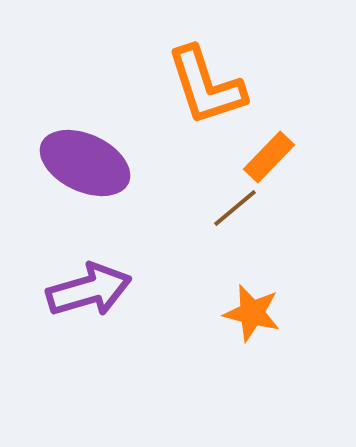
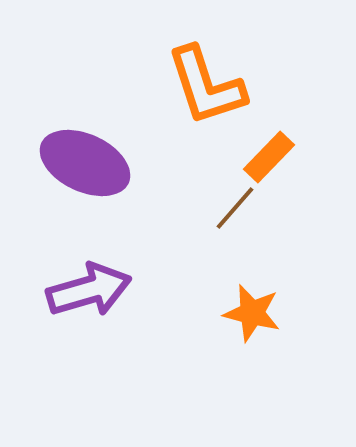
brown line: rotated 9 degrees counterclockwise
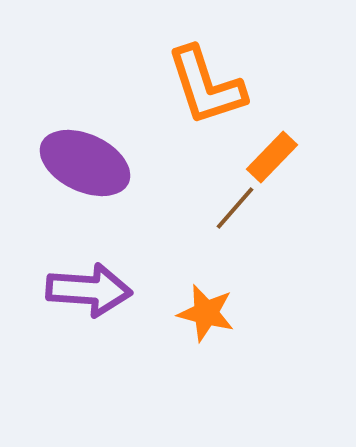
orange rectangle: moved 3 px right
purple arrow: rotated 20 degrees clockwise
orange star: moved 46 px left
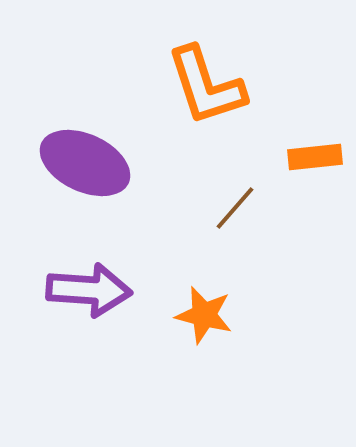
orange rectangle: moved 43 px right; rotated 40 degrees clockwise
orange star: moved 2 px left, 2 px down
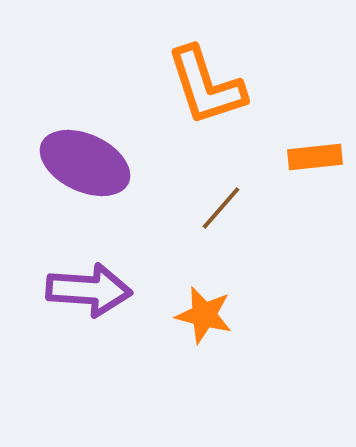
brown line: moved 14 px left
